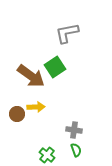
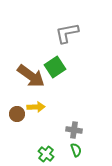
green cross: moved 1 px left, 1 px up
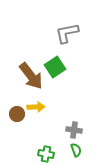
brown arrow: rotated 16 degrees clockwise
green cross: rotated 28 degrees counterclockwise
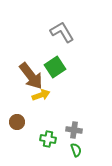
gray L-shape: moved 5 px left, 1 px up; rotated 70 degrees clockwise
yellow arrow: moved 5 px right, 12 px up; rotated 18 degrees counterclockwise
brown circle: moved 8 px down
green cross: moved 2 px right, 15 px up
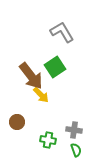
yellow arrow: rotated 66 degrees clockwise
green cross: moved 1 px down
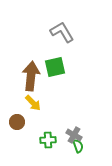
green square: rotated 20 degrees clockwise
brown arrow: rotated 136 degrees counterclockwise
yellow arrow: moved 8 px left, 8 px down
gray cross: moved 5 px down; rotated 21 degrees clockwise
green cross: rotated 14 degrees counterclockwise
green semicircle: moved 2 px right, 4 px up
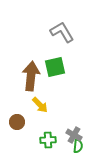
yellow arrow: moved 7 px right, 2 px down
green semicircle: rotated 24 degrees clockwise
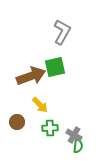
gray L-shape: rotated 60 degrees clockwise
brown arrow: rotated 64 degrees clockwise
green cross: moved 2 px right, 12 px up
